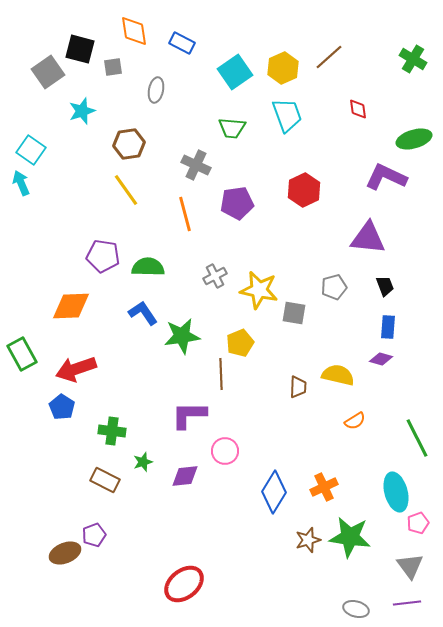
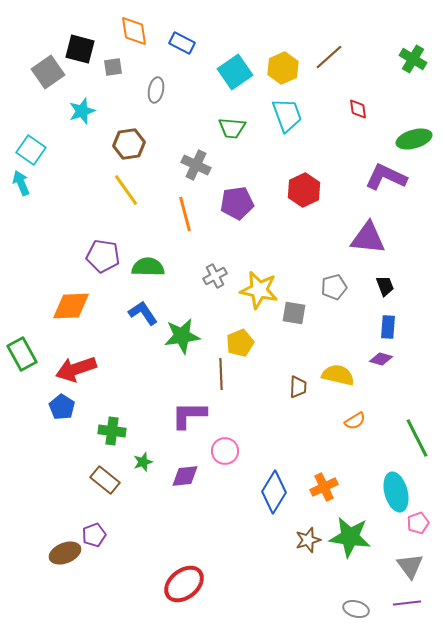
brown rectangle at (105, 480): rotated 12 degrees clockwise
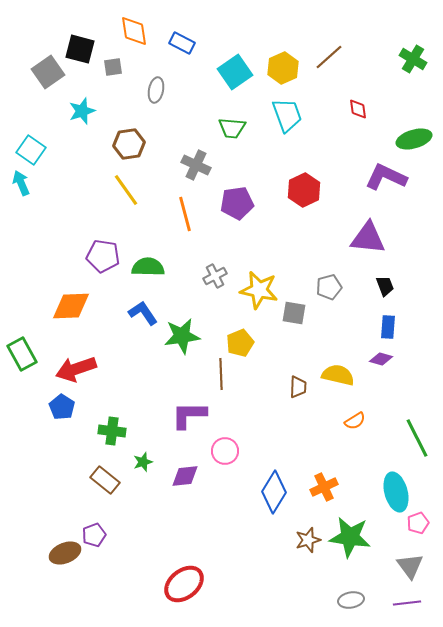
gray pentagon at (334, 287): moved 5 px left
gray ellipse at (356, 609): moved 5 px left, 9 px up; rotated 25 degrees counterclockwise
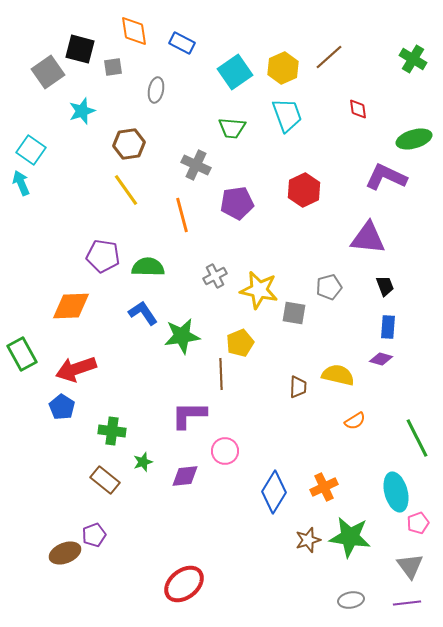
orange line at (185, 214): moved 3 px left, 1 px down
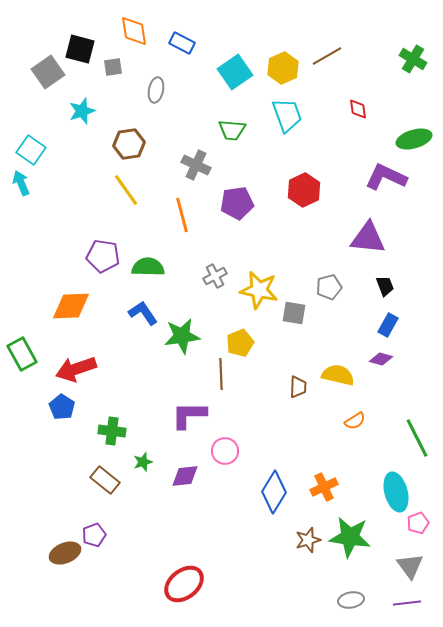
brown line at (329, 57): moved 2 px left, 1 px up; rotated 12 degrees clockwise
green trapezoid at (232, 128): moved 2 px down
blue rectangle at (388, 327): moved 2 px up; rotated 25 degrees clockwise
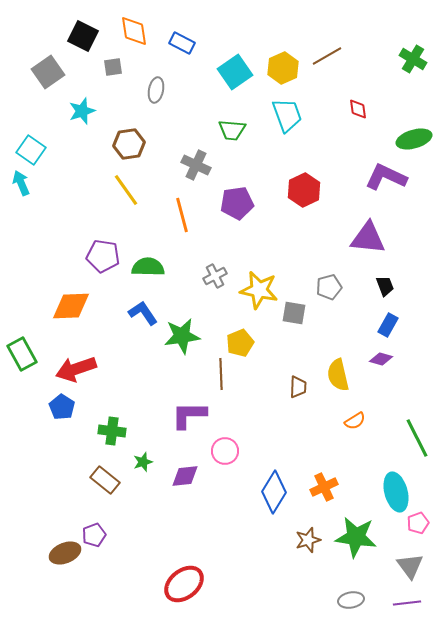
black square at (80, 49): moved 3 px right, 13 px up; rotated 12 degrees clockwise
yellow semicircle at (338, 375): rotated 116 degrees counterclockwise
green star at (350, 537): moved 6 px right
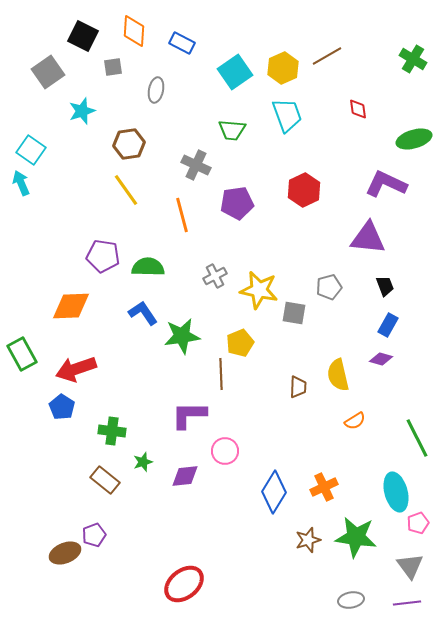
orange diamond at (134, 31): rotated 12 degrees clockwise
purple L-shape at (386, 177): moved 7 px down
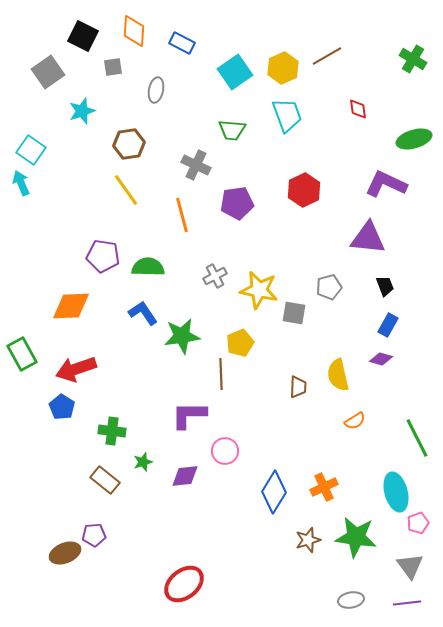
purple pentagon at (94, 535): rotated 15 degrees clockwise
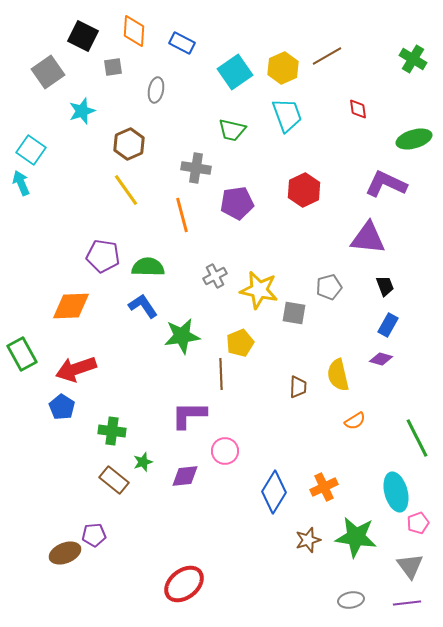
green trapezoid at (232, 130): rotated 8 degrees clockwise
brown hexagon at (129, 144): rotated 16 degrees counterclockwise
gray cross at (196, 165): moved 3 px down; rotated 16 degrees counterclockwise
blue L-shape at (143, 313): moved 7 px up
brown rectangle at (105, 480): moved 9 px right
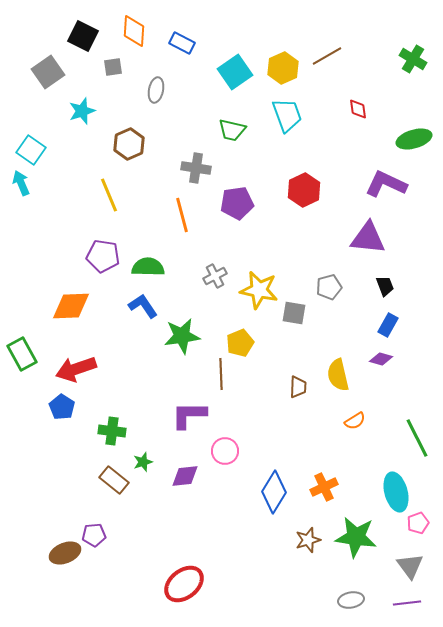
yellow line at (126, 190): moved 17 px left, 5 px down; rotated 12 degrees clockwise
